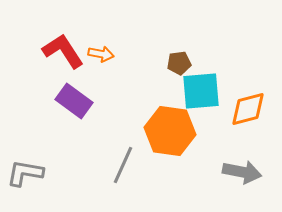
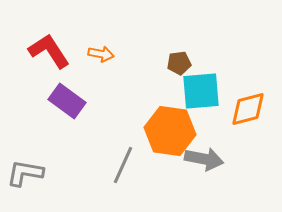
red L-shape: moved 14 px left
purple rectangle: moved 7 px left
gray arrow: moved 38 px left, 13 px up
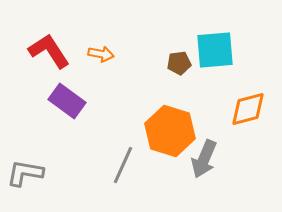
cyan square: moved 14 px right, 41 px up
orange hexagon: rotated 9 degrees clockwise
gray arrow: rotated 102 degrees clockwise
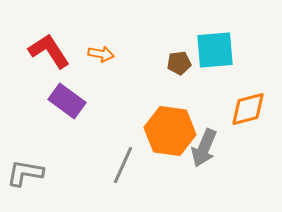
orange hexagon: rotated 9 degrees counterclockwise
gray arrow: moved 11 px up
